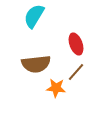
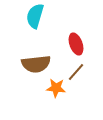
cyan semicircle: moved 1 px right; rotated 15 degrees counterclockwise
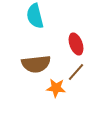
cyan semicircle: rotated 30 degrees counterclockwise
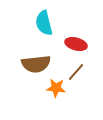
cyan semicircle: moved 9 px right, 7 px down
red ellipse: rotated 55 degrees counterclockwise
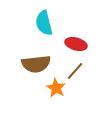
brown line: moved 1 px left, 1 px up
orange star: rotated 24 degrees clockwise
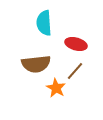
cyan semicircle: rotated 10 degrees clockwise
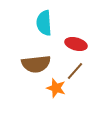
orange star: rotated 12 degrees counterclockwise
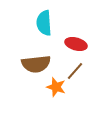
orange star: moved 1 px up
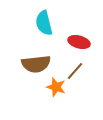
cyan semicircle: rotated 10 degrees counterclockwise
red ellipse: moved 3 px right, 2 px up
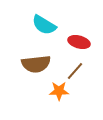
cyan semicircle: moved 2 px down; rotated 45 degrees counterclockwise
orange star: moved 3 px right, 4 px down; rotated 18 degrees counterclockwise
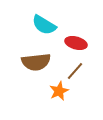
red ellipse: moved 3 px left, 1 px down
brown semicircle: moved 2 px up
orange star: rotated 24 degrees counterclockwise
